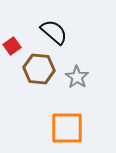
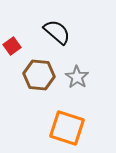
black semicircle: moved 3 px right
brown hexagon: moved 6 px down
orange square: rotated 18 degrees clockwise
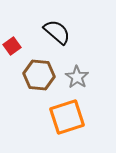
orange square: moved 11 px up; rotated 36 degrees counterclockwise
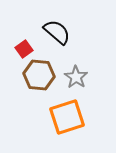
red square: moved 12 px right, 3 px down
gray star: moved 1 px left
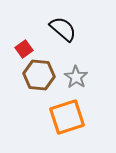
black semicircle: moved 6 px right, 3 px up
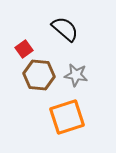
black semicircle: moved 2 px right
gray star: moved 2 px up; rotated 25 degrees counterclockwise
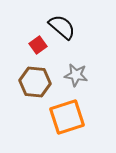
black semicircle: moved 3 px left, 2 px up
red square: moved 14 px right, 4 px up
brown hexagon: moved 4 px left, 7 px down
